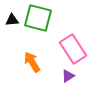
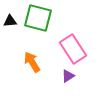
black triangle: moved 2 px left, 1 px down
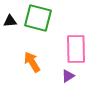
pink rectangle: moved 3 px right; rotated 32 degrees clockwise
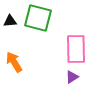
orange arrow: moved 18 px left
purple triangle: moved 4 px right, 1 px down
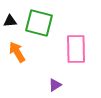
green square: moved 1 px right, 5 px down
orange arrow: moved 3 px right, 10 px up
purple triangle: moved 17 px left, 8 px down
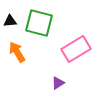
pink rectangle: rotated 60 degrees clockwise
purple triangle: moved 3 px right, 2 px up
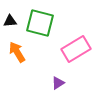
green square: moved 1 px right
